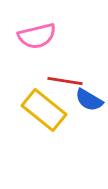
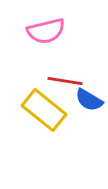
pink semicircle: moved 9 px right, 5 px up
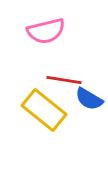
red line: moved 1 px left, 1 px up
blue semicircle: moved 1 px up
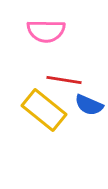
pink semicircle: rotated 15 degrees clockwise
blue semicircle: moved 6 px down; rotated 8 degrees counterclockwise
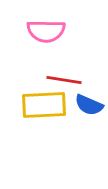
yellow rectangle: moved 5 px up; rotated 42 degrees counterclockwise
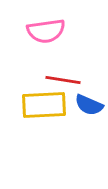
pink semicircle: rotated 9 degrees counterclockwise
red line: moved 1 px left
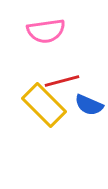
red line: moved 1 px left, 1 px down; rotated 24 degrees counterclockwise
yellow rectangle: rotated 48 degrees clockwise
